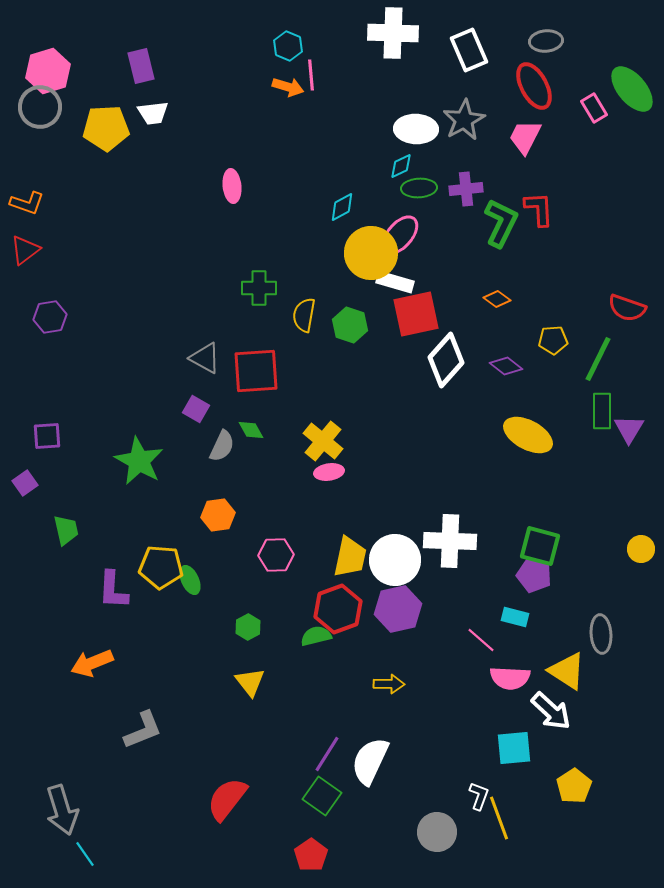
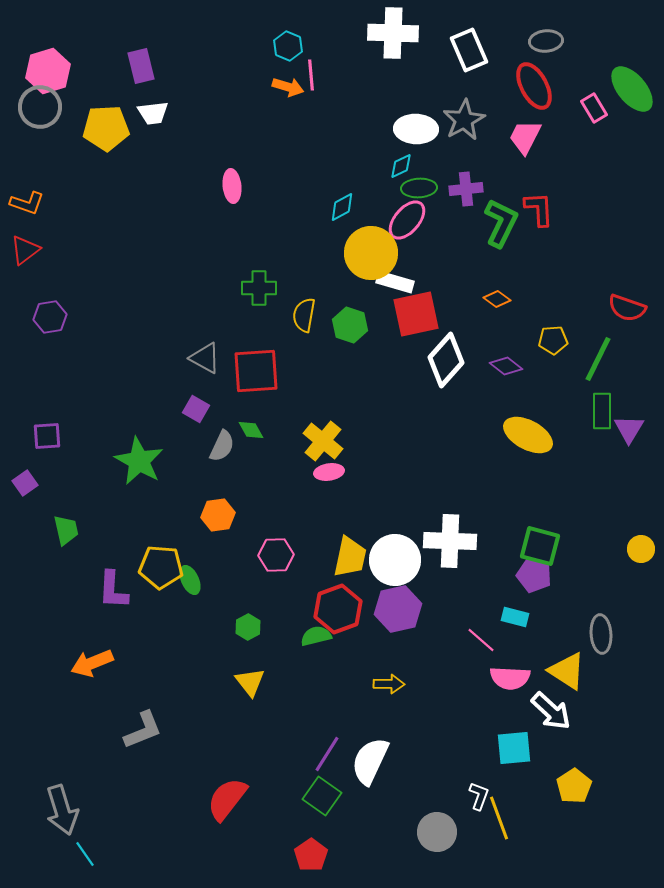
pink ellipse at (400, 235): moved 7 px right, 15 px up
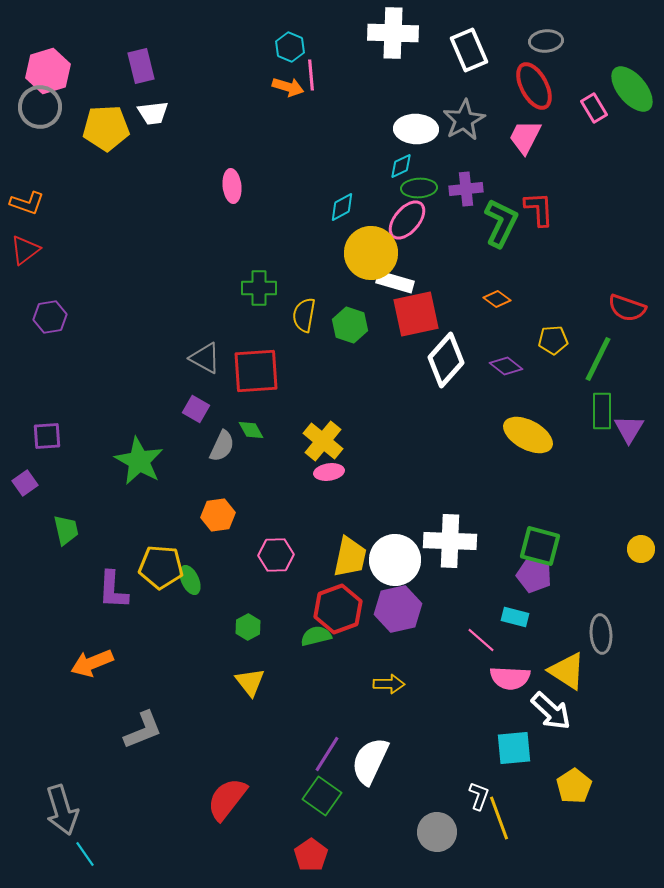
cyan hexagon at (288, 46): moved 2 px right, 1 px down
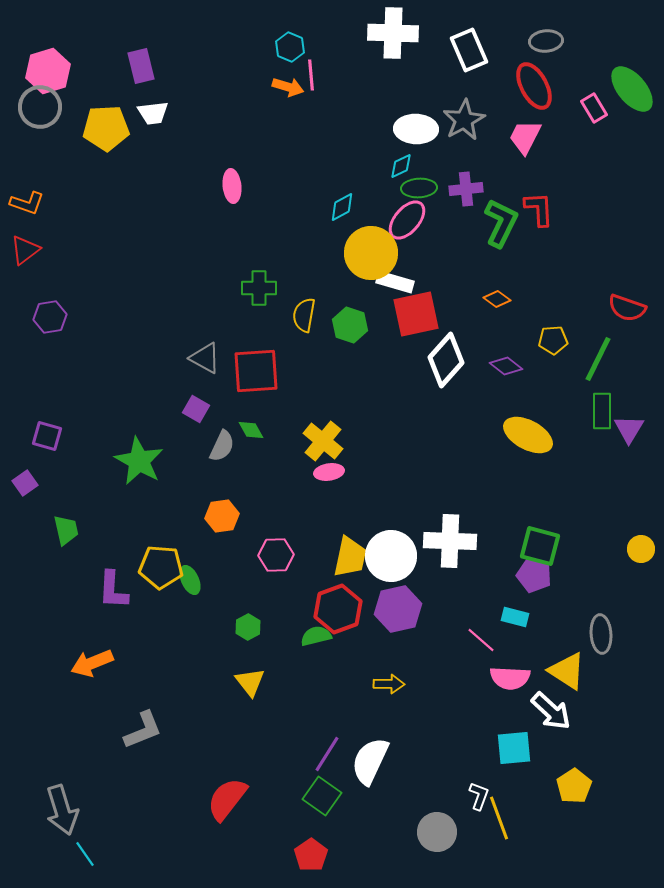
purple square at (47, 436): rotated 20 degrees clockwise
orange hexagon at (218, 515): moved 4 px right, 1 px down
white circle at (395, 560): moved 4 px left, 4 px up
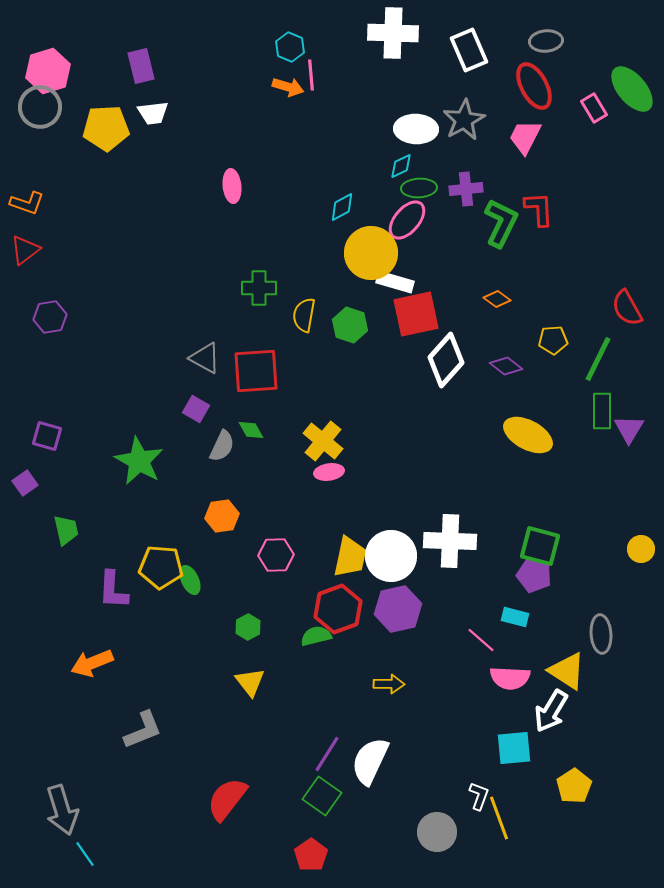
red semicircle at (627, 308): rotated 42 degrees clockwise
white arrow at (551, 711): rotated 78 degrees clockwise
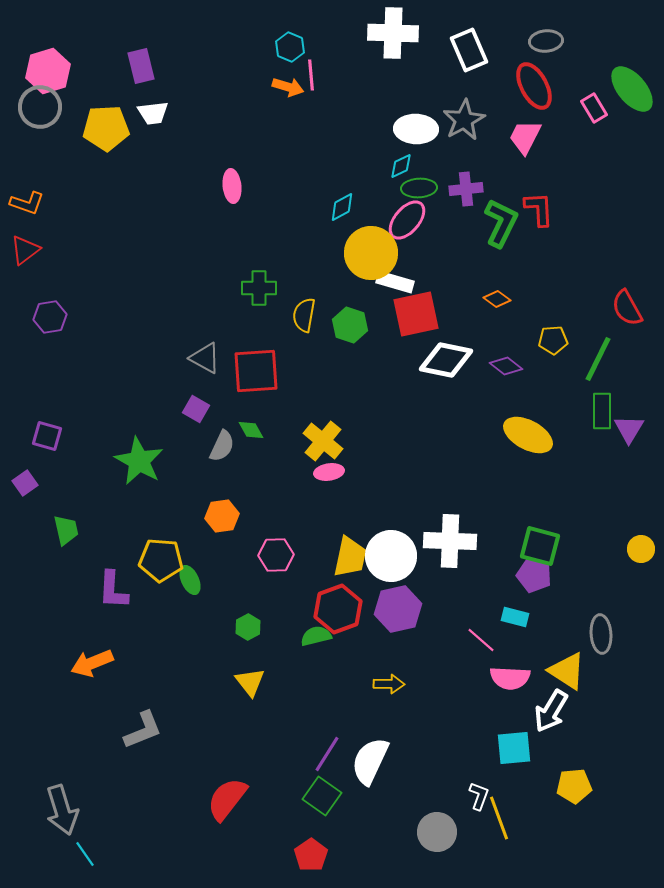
white diamond at (446, 360): rotated 60 degrees clockwise
yellow pentagon at (161, 567): moved 7 px up
yellow pentagon at (574, 786): rotated 28 degrees clockwise
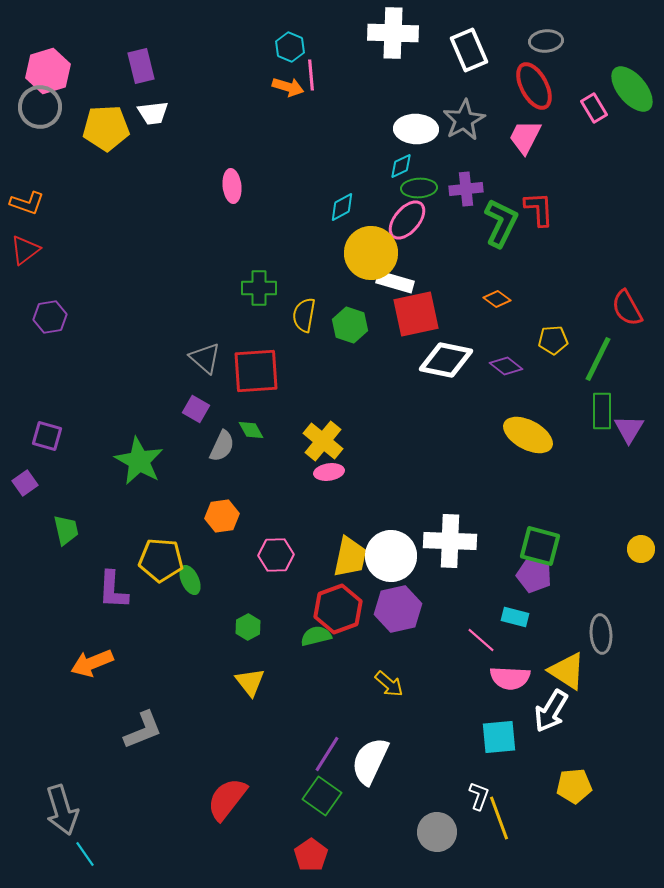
gray triangle at (205, 358): rotated 12 degrees clockwise
yellow arrow at (389, 684): rotated 40 degrees clockwise
cyan square at (514, 748): moved 15 px left, 11 px up
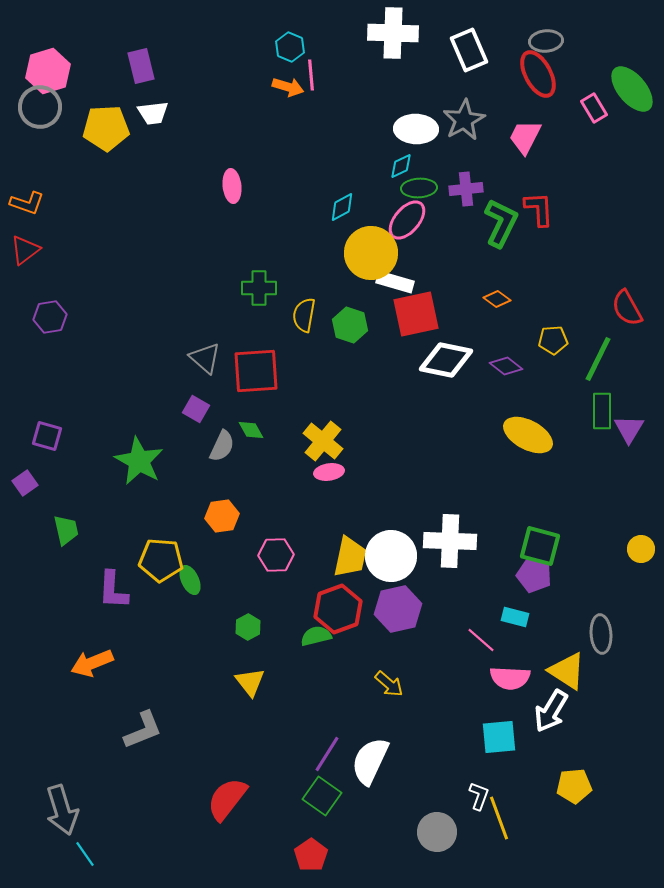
red ellipse at (534, 86): moved 4 px right, 12 px up
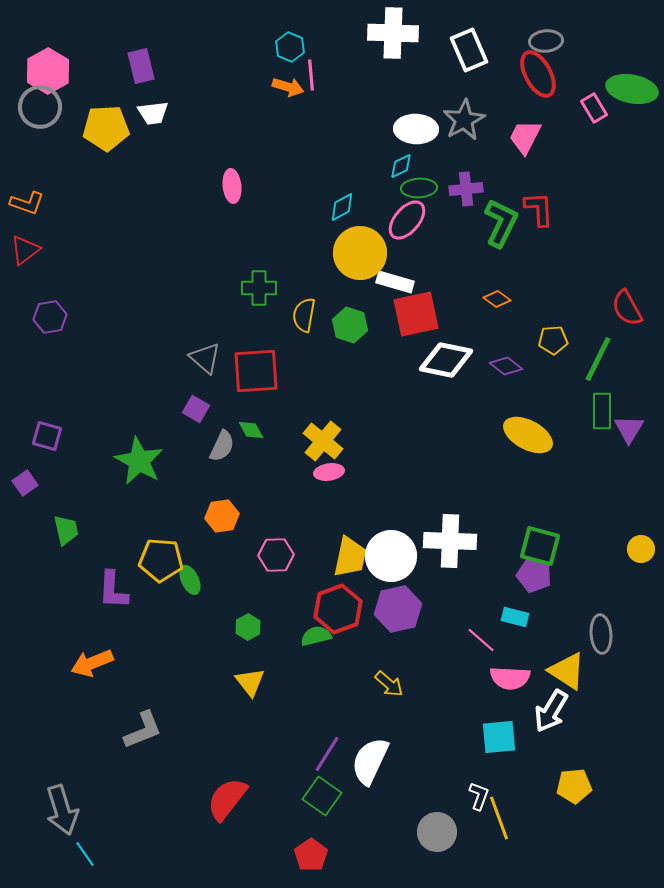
pink hexagon at (48, 71): rotated 12 degrees counterclockwise
green ellipse at (632, 89): rotated 39 degrees counterclockwise
yellow circle at (371, 253): moved 11 px left
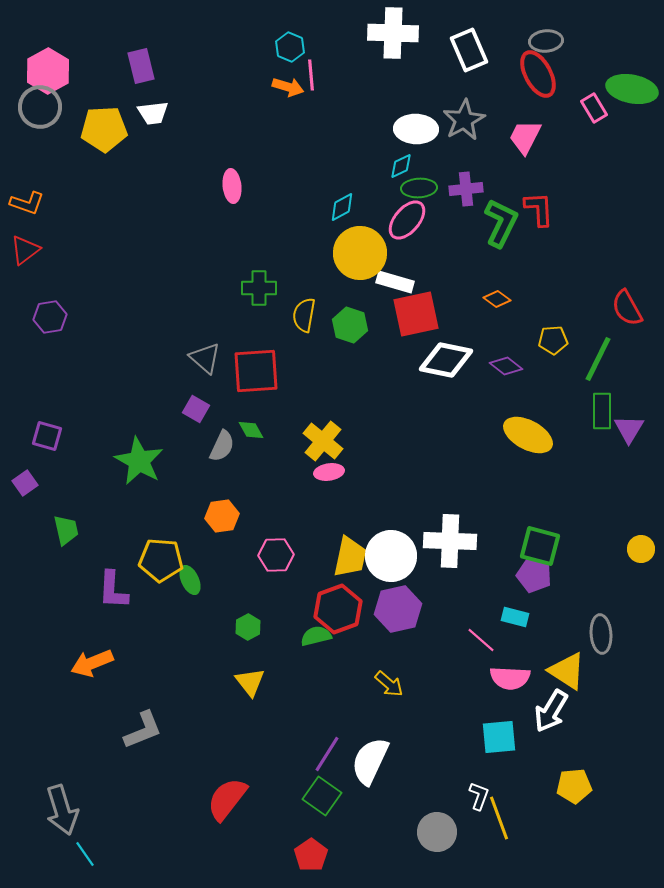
yellow pentagon at (106, 128): moved 2 px left, 1 px down
